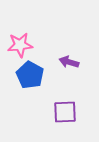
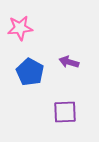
pink star: moved 17 px up
blue pentagon: moved 3 px up
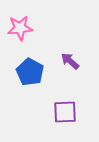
purple arrow: moved 1 px right, 1 px up; rotated 24 degrees clockwise
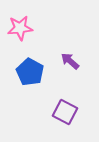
purple square: rotated 30 degrees clockwise
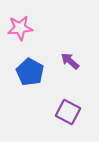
purple square: moved 3 px right
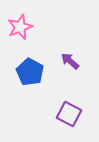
pink star: moved 1 px up; rotated 15 degrees counterclockwise
purple square: moved 1 px right, 2 px down
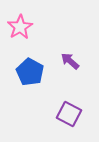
pink star: rotated 10 degrees counterclockwise
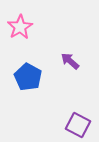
blue pentagon: moved 2 px left, 5 px down
purple square: moved 9 px right, 11 px down
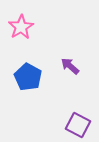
pink star: moved 1 px right
purple arrow: moved 5 px down
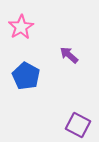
purple arrow: moved 1 px left, 11 px up
blue pentagon: moved 2 px left, 1 px up
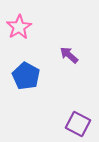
pink star: moved 2 px left
purple square: moved 1 px up
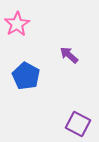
pink star: moved 2 px left, 3 px up
